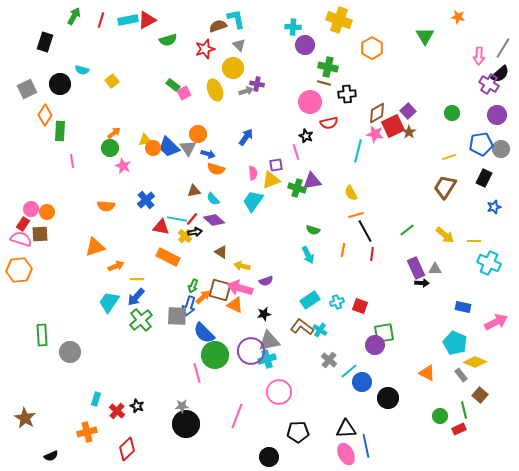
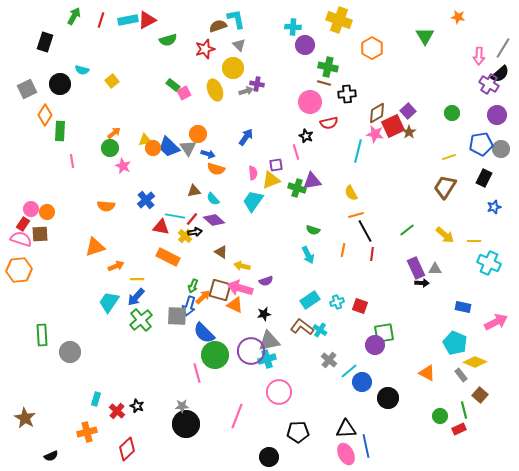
cyan line at (177, 219): moved 2 px left, 3 px up
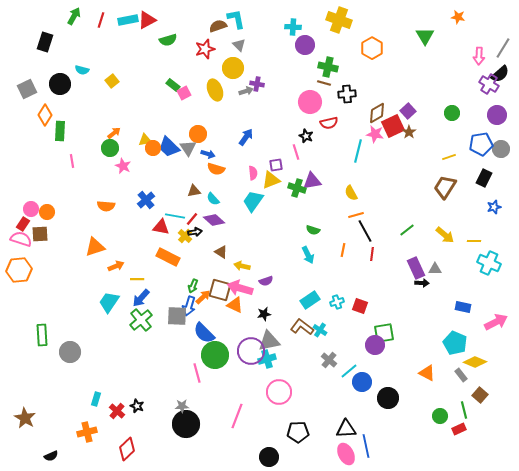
blue arrow at (136, 297): moved 5 px right, 1 px down
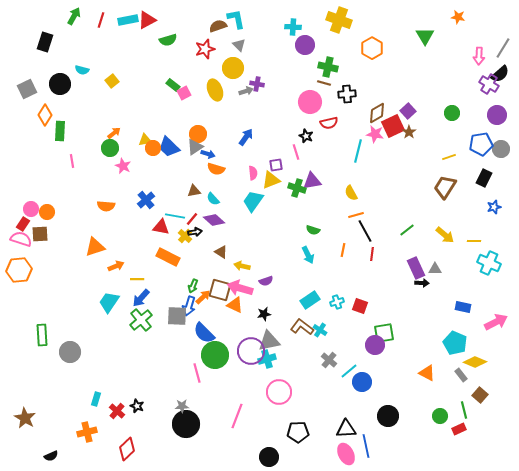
gray triangle at (188, 148): moved 7 px right, 1 px up; rotated 30 degrees clockwise
black circle at (388, 398): moved 18 px down
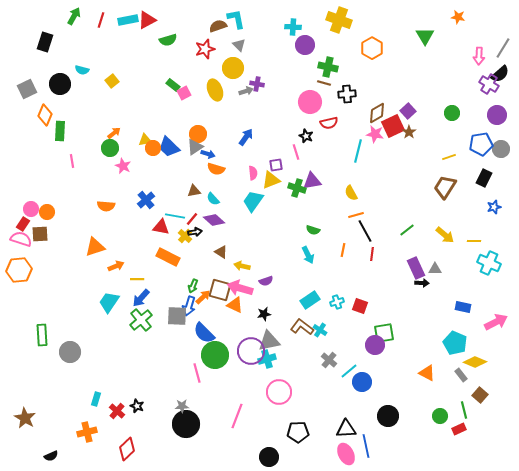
orange diamond at (45, 115): rotated 10 degrees counterclockwise
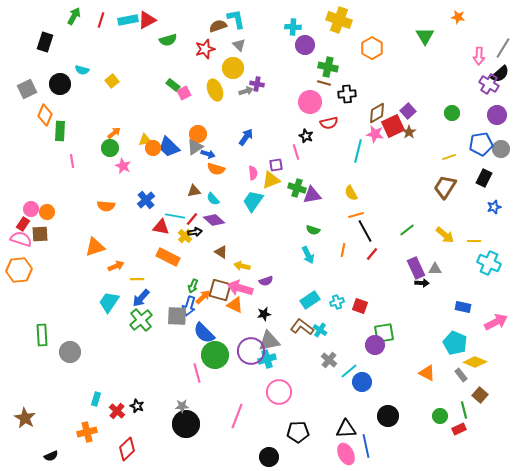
purple triangle at (312, 181): moved 14 px down
red line at (372, 254): rotated 32 degrees clockwise
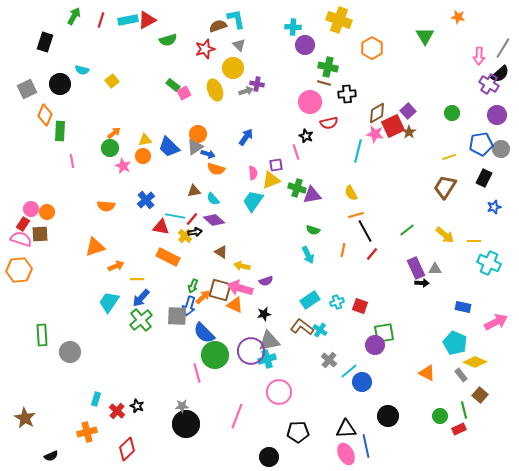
orange circle at (153, 148): moved 10 px left, 8 px down
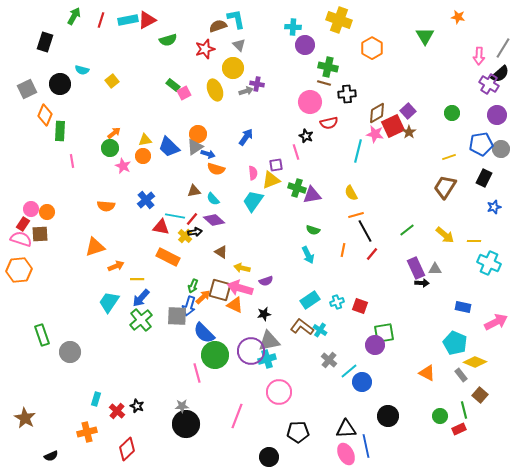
yellow arrow at (242, 266): moved 2 px down
green rectangle at (42, 335): rotated 15 degrees counterclockwise
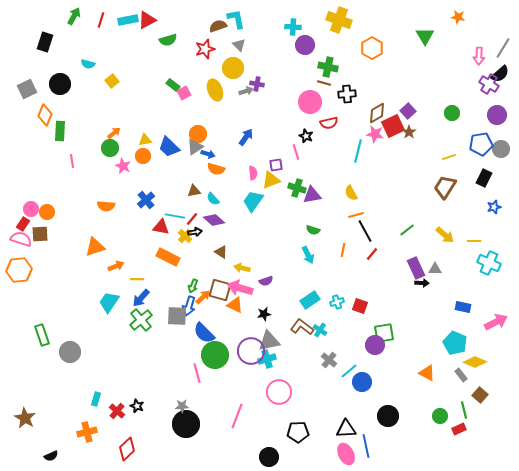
cyan semicircle at (82, 70): moved 6 px right, 6 px up
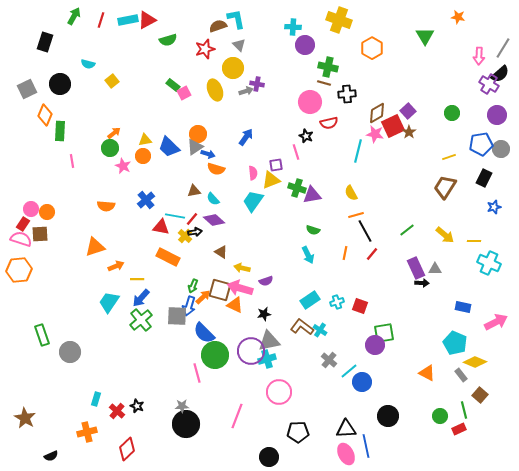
orange line at (343, 250): moved 2 px right, 3 px down
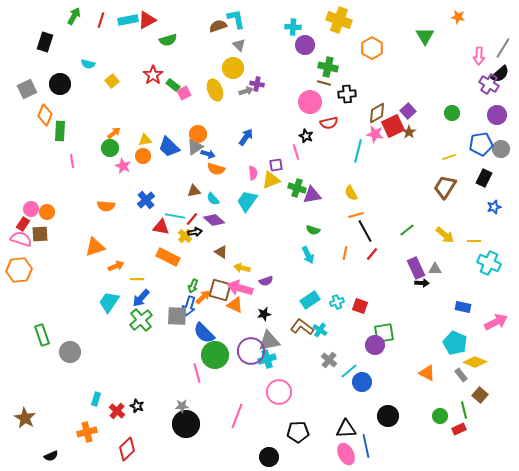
red star at (205, 49): moved 52 px left, 26 px down; rotated 18 degrees counterclockwise
cyan trapezoid at (253, 201): moved 6 px left
